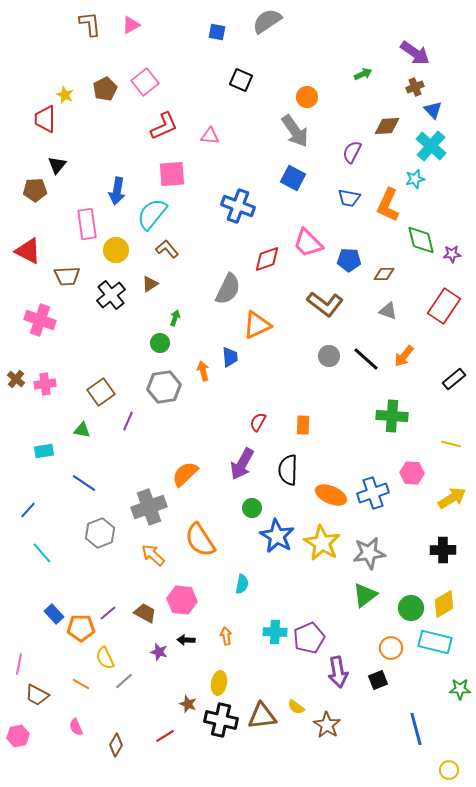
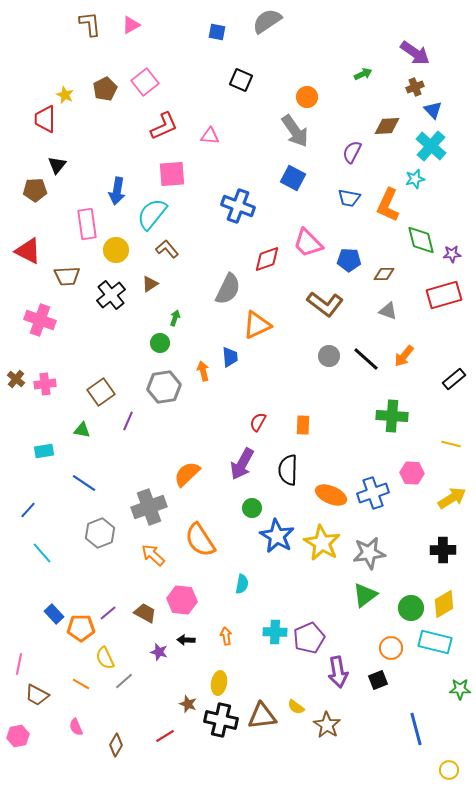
red rectangle at (444, 306): moved 11 px up; rotated 40 degrees clockwise
orange semicircle at (185, 474): moved 2 px right
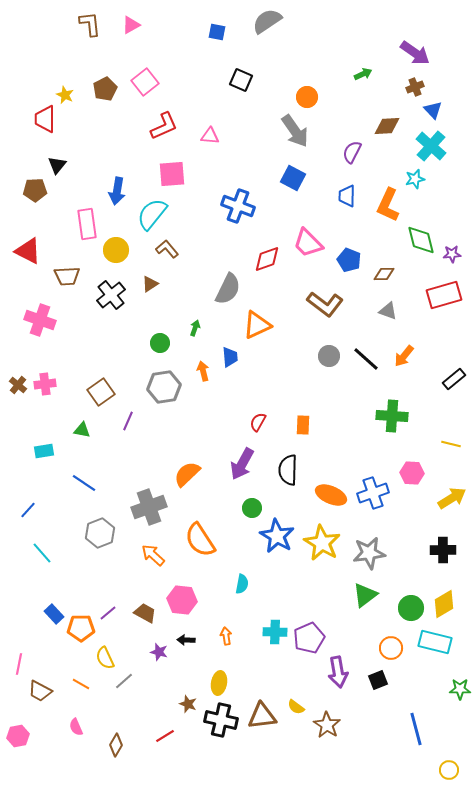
blue trapezoid at (349, 198): moved 2 px left, 2 px up; rotated 80 degrees clockwise
blue pentagon at (349, 260): rotated 20 degrees clockwise
green arrow at (175, 318): moved 20 px right, 10 px down
brown cross at (16, 379): moved 2 px right, 6 px down
brown trapezoid at (37, 695): moved 3 px right, 4 px up
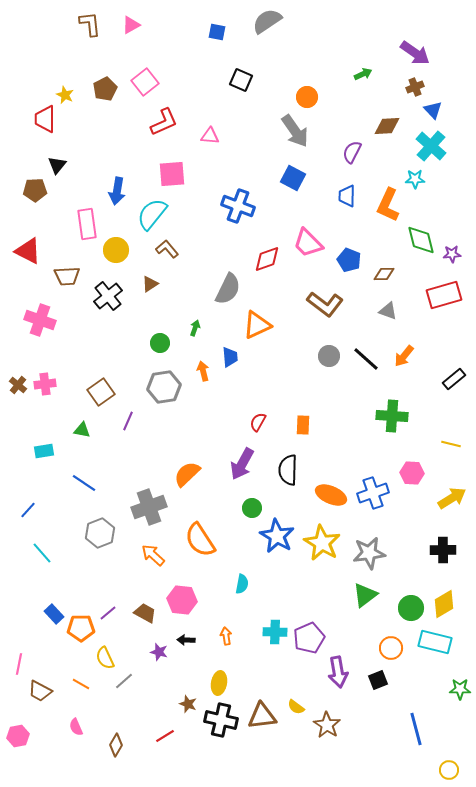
red L-shape at (164, 126): moved 4 px up
cyan star at (415, 179): rotated 12 degrees clockwise
black cross at (111, 295): moved 3 px left, 1 px down
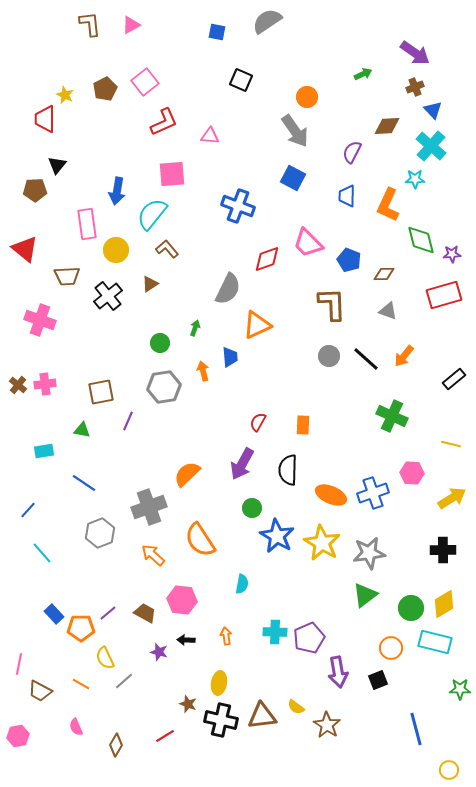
red triangle at (28, 251): moved 3 px left, 2 px up; rotated 12 degrees clockwise
brown L-shape at (325, 304): moved 7 px right; rotated 129 degrees counterclockwise
brown square at (101, 392): rotated 24 degrees clockwise
green cross at (392, 416): rotated 20 degrees clockwise
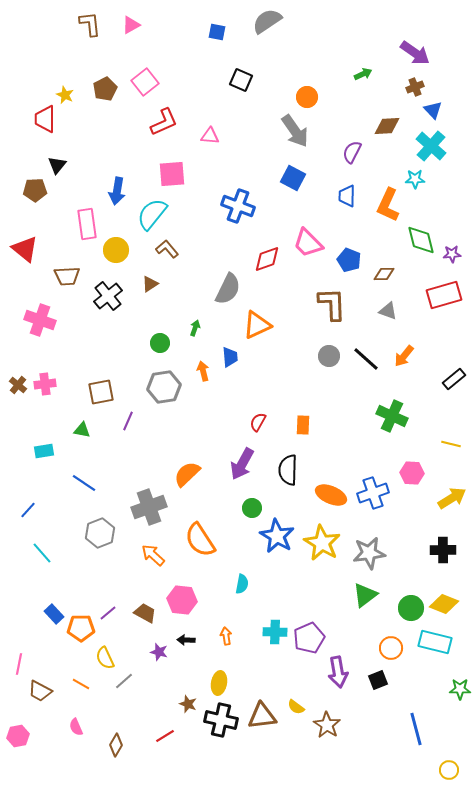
yellow diamond at (444, 604): rotated 52 degrees clockwise
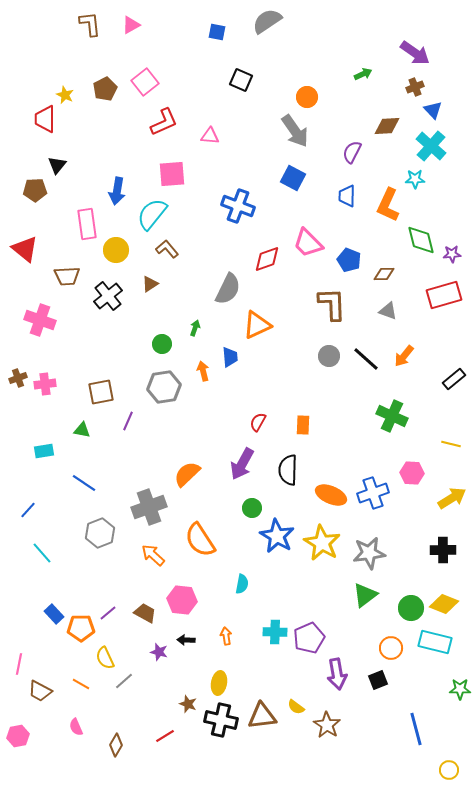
green circle at (160, 343): moved 2 px right, 1 px down
brown cross at (18, 385): moved 7 px up; rotated 30 degrees clockwise
purple arrow at (338, 672): moved 1 px left, 2 px down
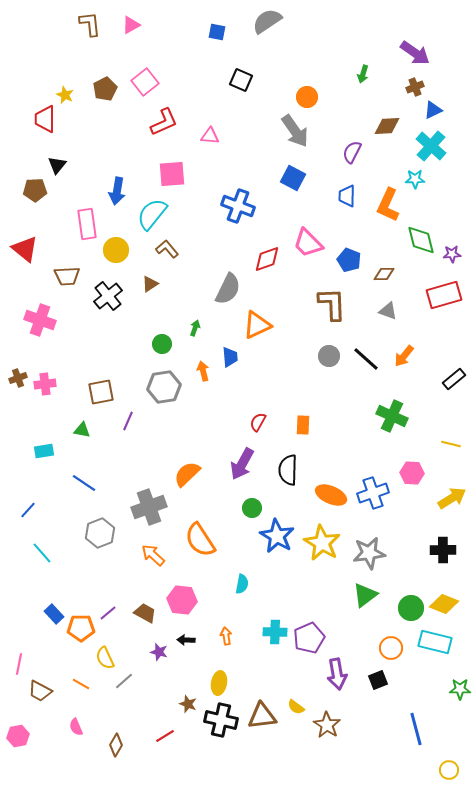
green arrow at (363, 74): rotated 132 degrees clockwise
blue triangle at (433, 110): rotated 48 degrees clockwise
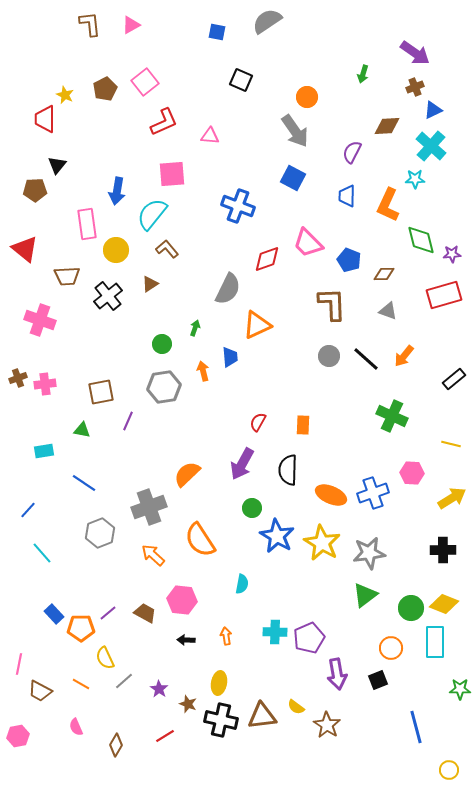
cyan rectangle at (435, 642): rotated 76 degrees clockwise
purple star at (159, 652): moved 37 px down; rotated 18 degrees clockwise
blue line at (416, 729): moved 2 px up
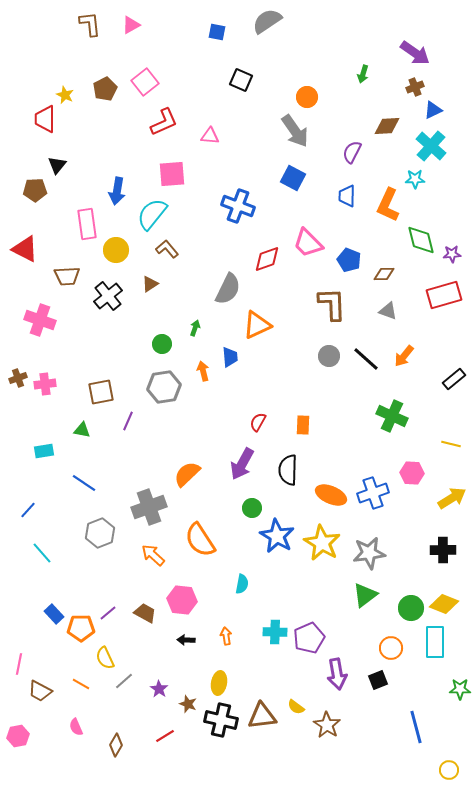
red triangle at (25, 249): rotated 12 degrees counterclockwise
